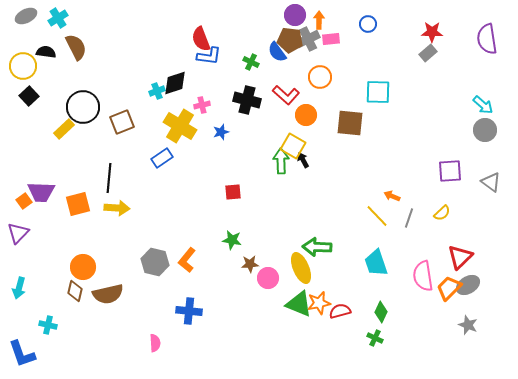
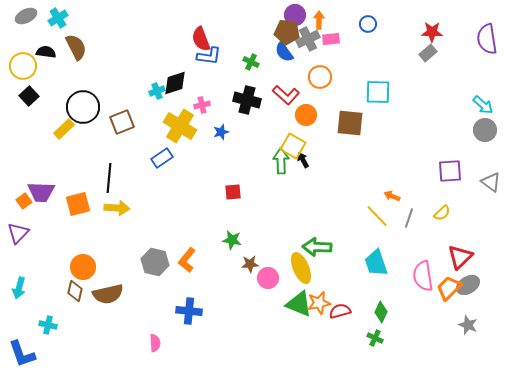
brown pentagon at (290, 40): moved 3 px left, 8 px up
blue semicircle at (277, 52): moved 7 px right
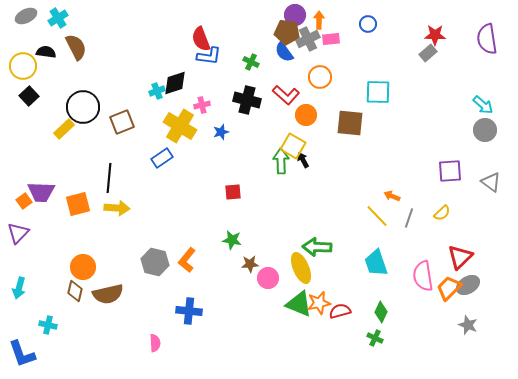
red star at (432, 32): moved 3 px right, 3 px down
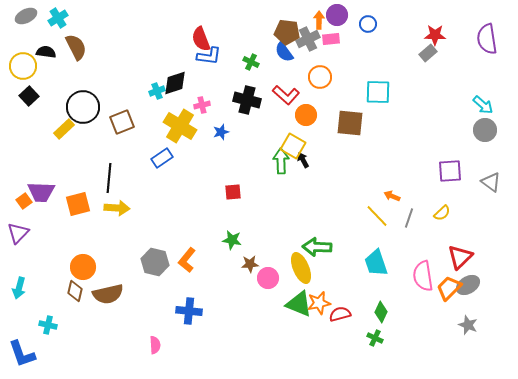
purple circle at (295, 15): moved 42 px right
red semicircle at (340, 311): moved 3 px down
pink semicircle at (155, 343): moved 2 px down
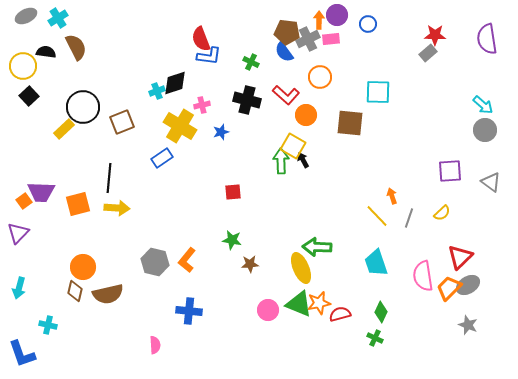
orange arrow at (392, 196): rotated 49 degrees clockwise
pink circle at (268, 278): moved 32 px down
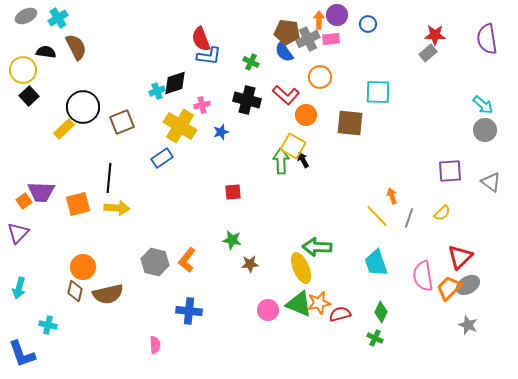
yellow circle at (23, 66): moved 4 px down
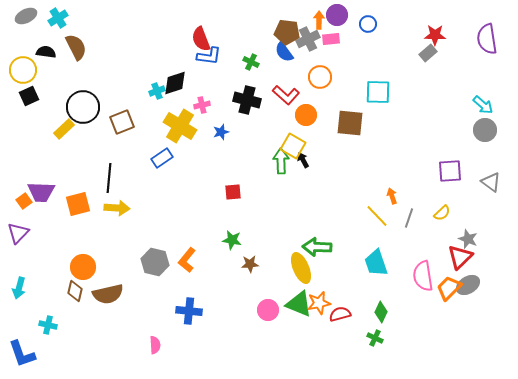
black square at (29, 96): rotated 18 degrees clockwise
gray star at (468, 325): moved 86 px up
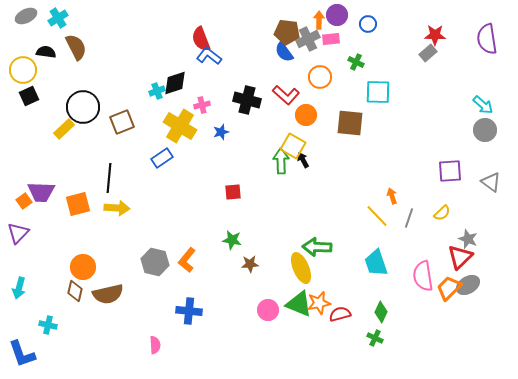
blue L-shape at (209, 56): rotated 150 degrees counterclockwise
green cross at (251, 62): moved 105 px right
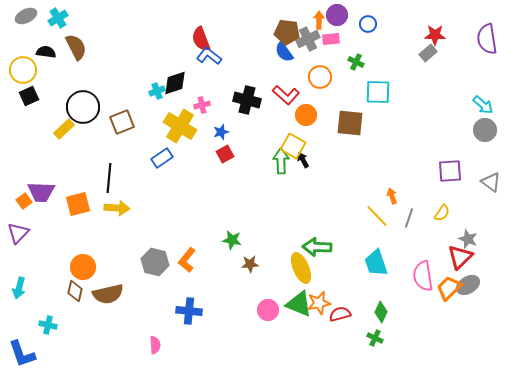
red square at (233, 192): moved 8 px left, 38 px up; rotated 24 degrees counterclockwise
yellow semicircle at (442, 213): rotated 12 degrees counterclockwise
